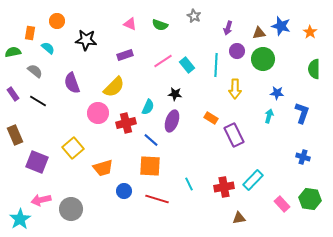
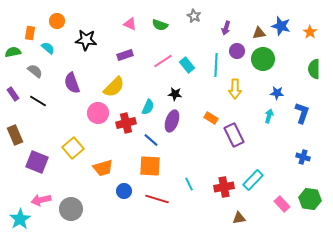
purple arrow at (228, 28): moved 2 px left
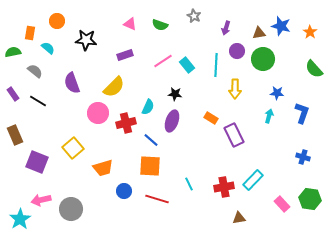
green semicircle at (314, 69): rotated 42 degrees counterclockwise
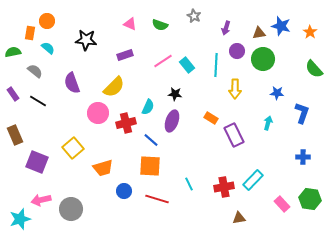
orange circle at (57, 21): moved 10 px left
cyan arrow at (269, 116): moved 1 px left, 7 px down
blue cross at (303, 157): rotated 16 degrees counterclockwise
cyan star at (20, 219): rotated 15 degrees clockwise
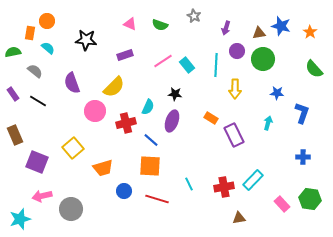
pink circle at (98, 113): moved 3 px left, 2 px up
pink arrow at (41, 200): moved 1 px right, 4 px up
